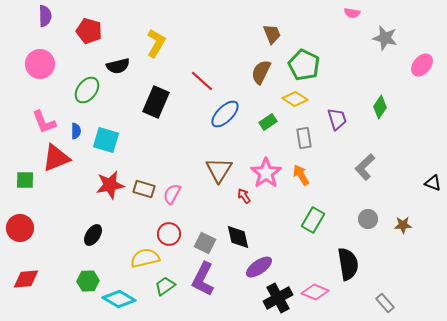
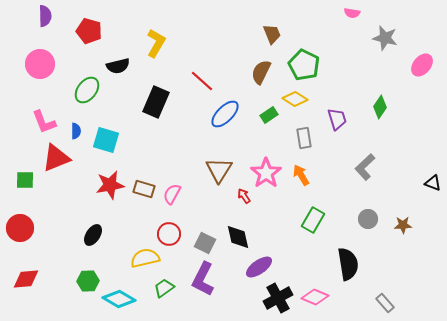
green rectangle at (268, 122): moved 1 px right, 7 px up
green trapezoid at (165, 286): moved 1 px left, 2 px down
pink diamond at (315, 292): moved 5 px down
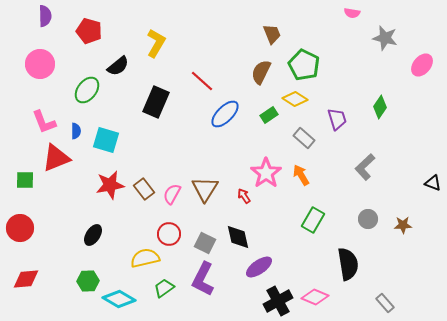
black semicircle at (118, 66): rotated 25 degrees counterclockwise
gray rectangle at (304, 138): rotated 40 degrees counterclockwise
brown triangle at (219, 170): moved 14 px left, 19 px down
brown rectangle at (144, 189): rotated 35 degrees clockwise
black cross at (278, 298): moved 3 px down
